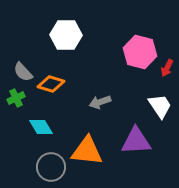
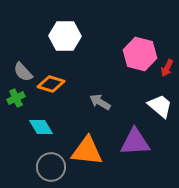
white hexagon: moved 1 px left, 1 px down
pink hexagon: moved 2 px down
gray arrow: rotated 50 degrees clockwise
white trapezoid: rotated 16 degrees counterclockwise
purple triangle: moved 1 px left, 1 px down
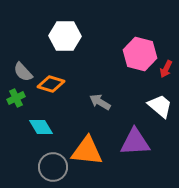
red arrow: moved 1 px left, 1 px down
gray circle: moved 2 px right
